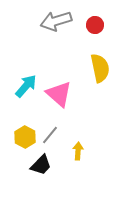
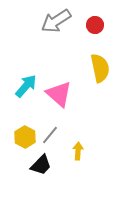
gray arrow: rotated 16 degrees counterclockwise
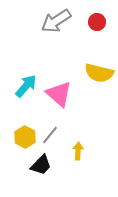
red circle: moved 2 px right, 3 px up
yellow semicircle: moved 1 px left, 5 px down; rotated 116 degrees clockwise
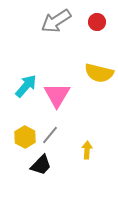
pink triangle: moved 2 px left, 1 px down; rotated 20 degrees clockwise
yellow arrow: moved 9 px right, 1 px up
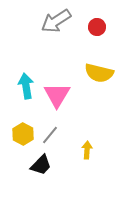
red circle: moved 5 px down
cyan arrow: rotated 50 degrees counterclockwise
yellow hexagon: moved 2 px left, 3 px up
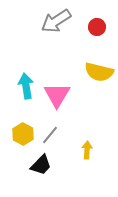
yellow semicircle: moved 1 px up
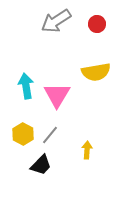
red circle: moved 3 px up
yellow semicircle: moved 3 px left; rotated 24 degrees counterclockwise
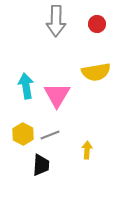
gray arrow: rotated 56 degrees counterclockwise
gray line: rotated 30 degrees clockwise
black trapezoid: rotated 40 degrees counterclockwise
